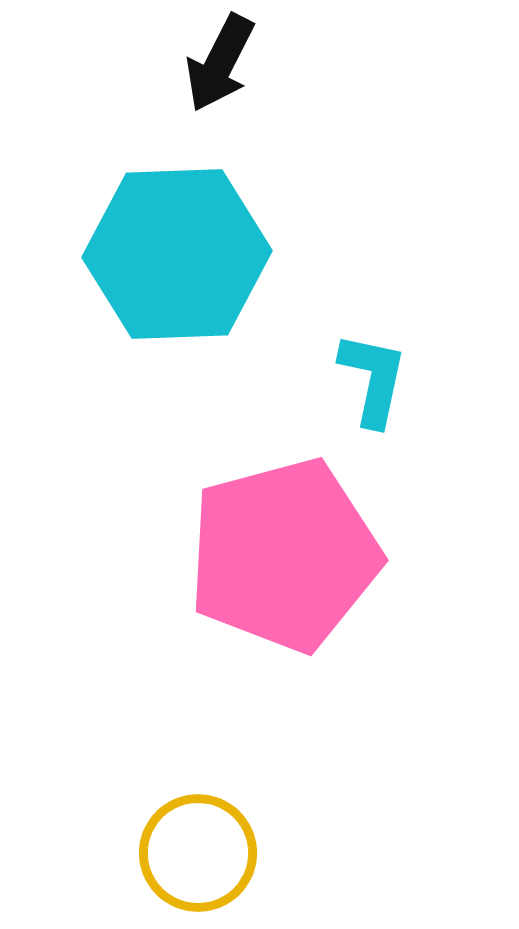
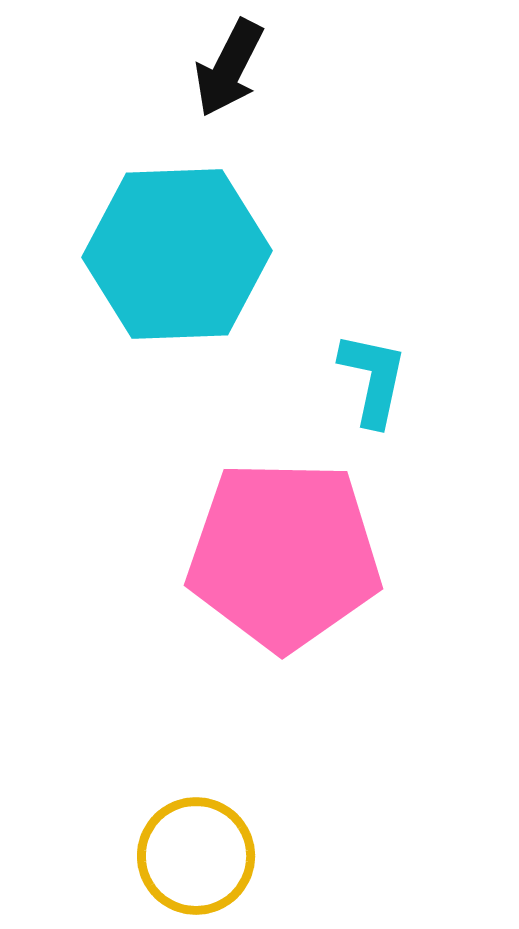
black arrow: moved 9 px right, 5 px down
pink pentagon: rotated 16 degrees clockwise
yellow circle: moved 2 px left, 3 px down
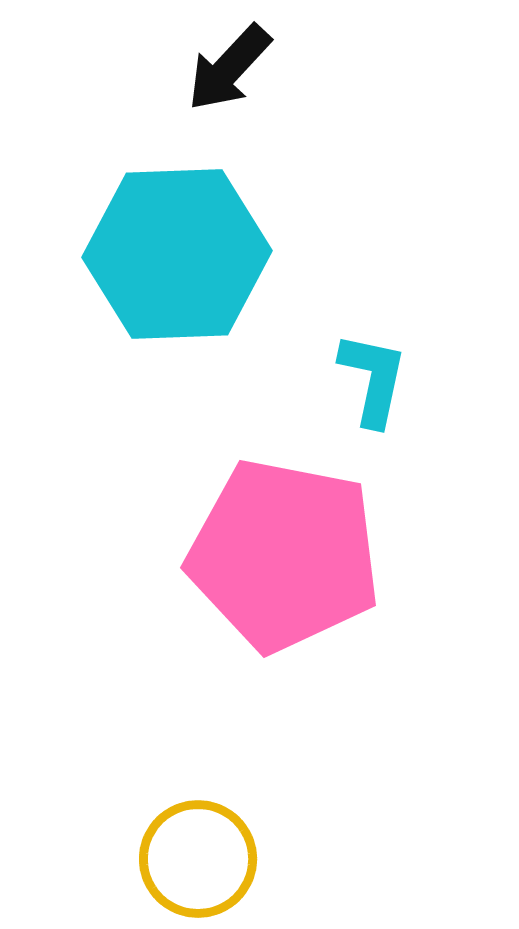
black arrow: rotated 16 degrees clockwise
pink pentagon: rotated 10 degrees clockwise
yellow circle: moved 2 px right, 3 px down
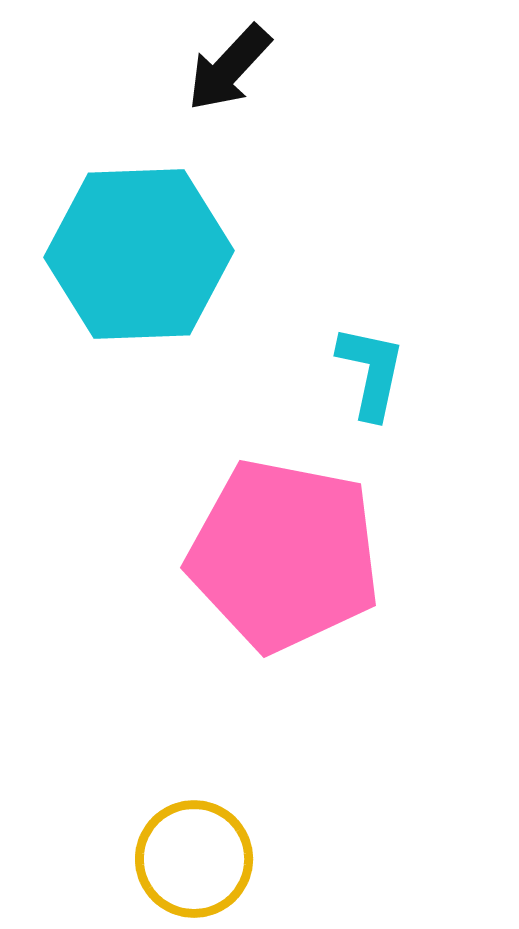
cyan hexagon: moved 38 px left
cyan L-shape: moved 2 px left, 7 px up
yellow circle: moved 4 px left
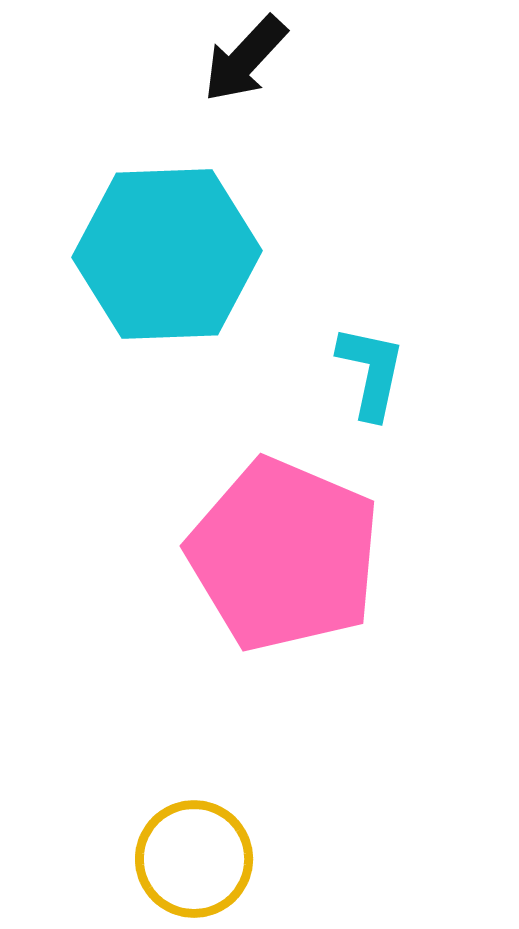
black arrow: moved 16 px right, 9 px up
cyan hexagon: moved 28 px right
pink pentagon: rotated 12 degrees clockwise
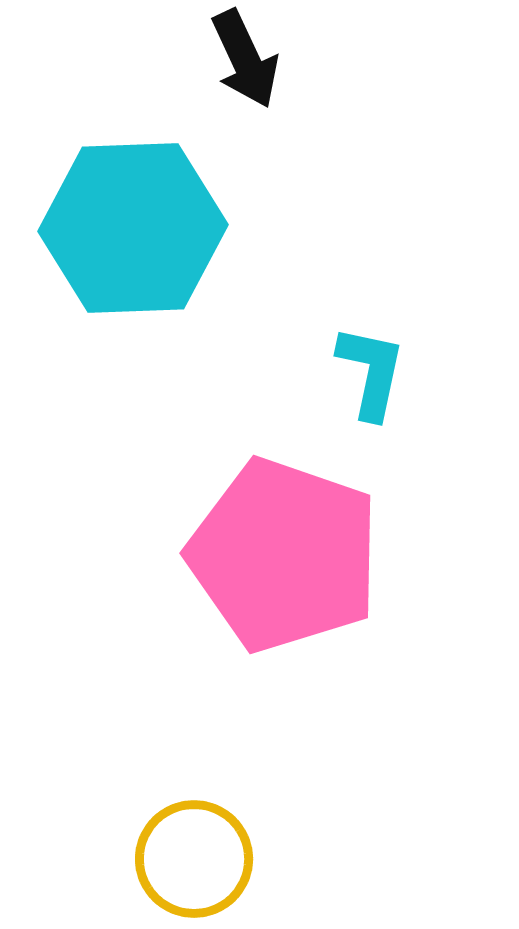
black arrow: rotated 68 degrees counterclockwise
cyan hexagon: moved 34 px left, 26 px up
pink pentagon: rotated 4 degrees counterclockwise
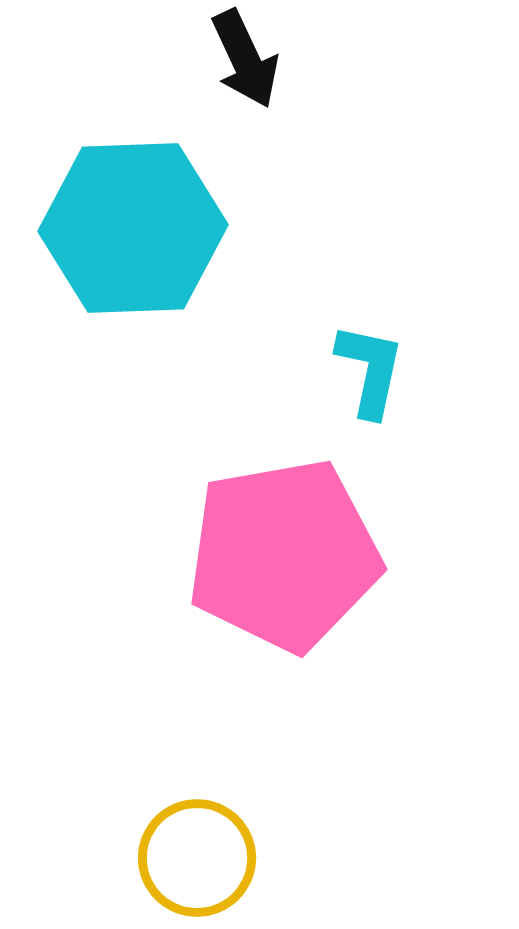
cyan L-shape: moved 1 px left, 2 px up
pink pentagon: rotated 29 degrees counterclockwise
yellow circle: moved 3 px right, 1 px up
